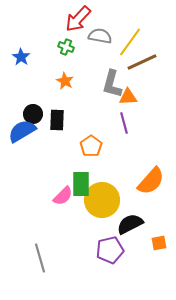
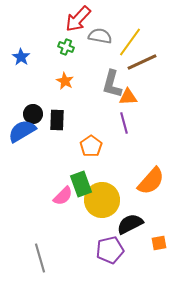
green rectangle: rotated 20 degrees counterclockwise
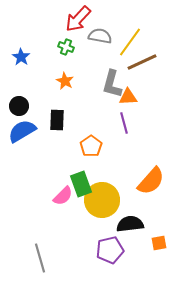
black circle: moved 14 px left, 8 px up
black semicircle: rotated 20 degrees clockwise
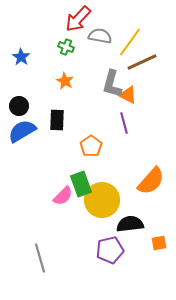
orange triangle: moved 2 px up; rotated 30 degrees clockwise
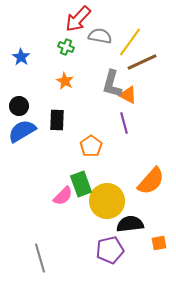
yellow circle: moved 5 px right, 1 px down
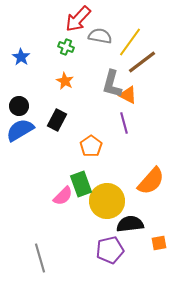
brown line: rotated 12 degrees counterclockwise
black rectangle: rotated 25 degrees clockwise
blue semicircle: moved 2 px left, 1 px up
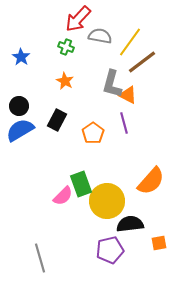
orange pentagon: moved 2 px right, 13 px up
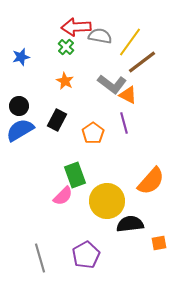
red arrow: moved 2 px left, 8 px down; rotated 44 degrees clockwise
green cross: rotated 21 degrees clockwise
blue star: rotated 24 degrees clockwise
gray L-shape: rotated 68 degrees counterclockwise
green rectangle: moved 6 px left, 9 px up
purple pentagon: moved 24 px left, 5 px down; rotated 16 degrees counterclockwise
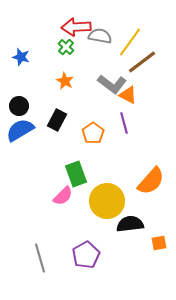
blue star: rotated 30 degrees clockwise
green rectangle: moved 1 px right, 1 px up
